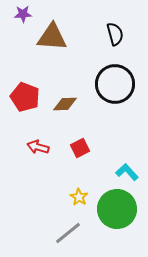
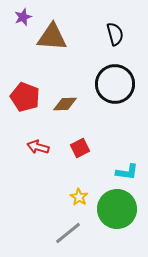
purple star: moved 3 px down; rotated 18 degrees counterclockwise
cyan L-shape: rotated 140 degrees clockwise
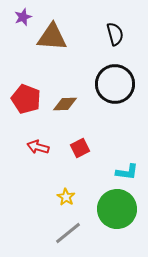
red pentagon: moved 1 px right, 2 px down
yellow star: moved 13 px left
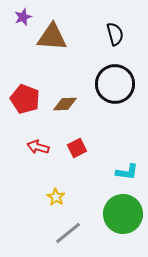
red pentagon: moved 1 px left
red square: moved 3 px left
yellow star: moved 10 px left
green circle: moved 6 px right, 5 px down
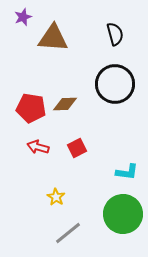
brown triangle: moved 1 px right, 1 px down
red pentagon: moved 6 px right, 9 px down; rotated 12 degrees counterclockwise
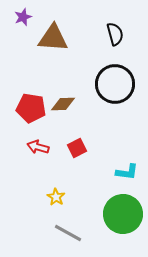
brown diamond: moved 2 px left
gray line: rotated 68 degrees clockwise
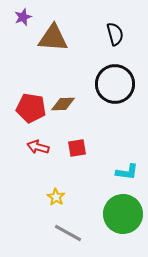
red square: rotated 18 degrees clockwise
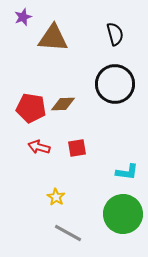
red arrow: moved 1 px right
